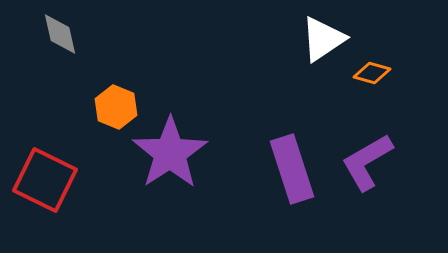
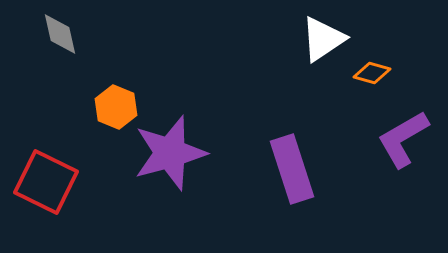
purple star: rotated 18 degrees clockwise
purple L-shape: moved 36 px right, 23 px up
red square: moved 1 px right, 2 px down
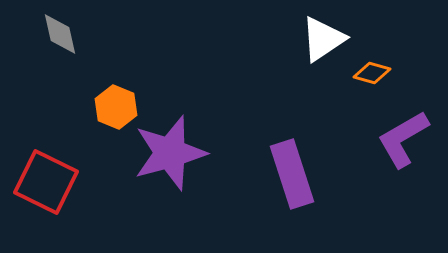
purple rectangle: moved 5 px down
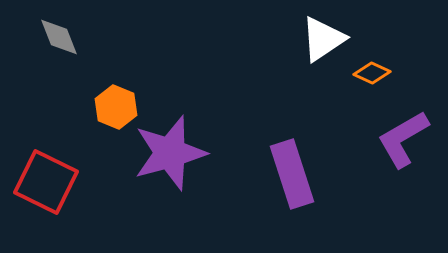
gray diamond: moved 1 px left, 3 px down; rotated 9 degrees counterclockwise
orange diamond: rotated 9 degrees clockwise
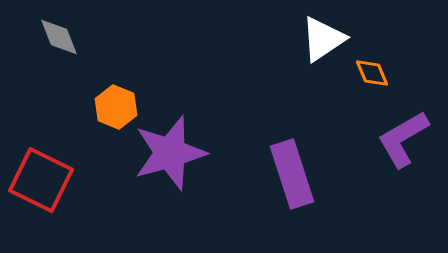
orange diamond: rotated 42 degrees clockwise
red square: moved 5 px left, 2 px up
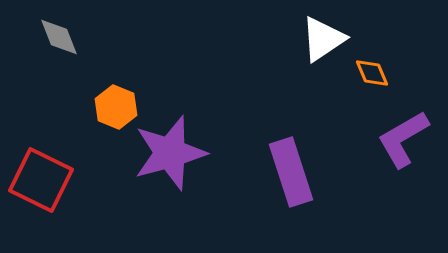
purple rectangle: moved 1 px left, 2 px up
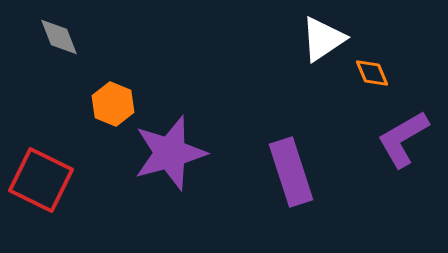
orange hexagon: moved 3 px left, 3 px up
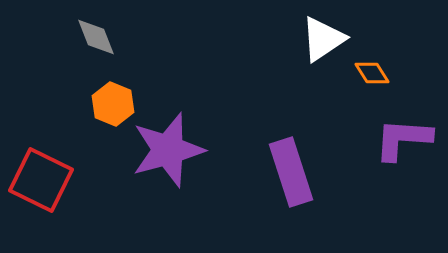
gray diamond: moved 37 px right
orange diamond: rotated 9 degrees counterclockwise
purple L-shape: rotated 34 degrees clockwise
purple star: moved 2 px left, 3 px up
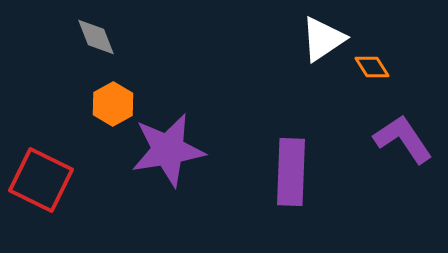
orange diamond: moved 6 px up
orange hexagon: rotated 9 degrees clockwise
purple L-shape: rotated 52 degrees clockwise
purple star: rotated 6 degrees clockwise
purple rectangle: rotated 20 degrees clockwise
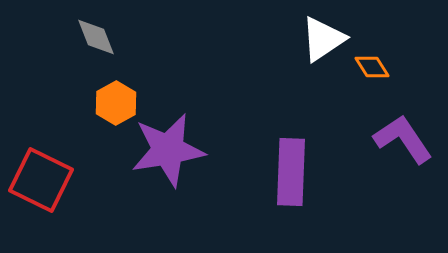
orange hexagon: moved 3 px right, 1 px up
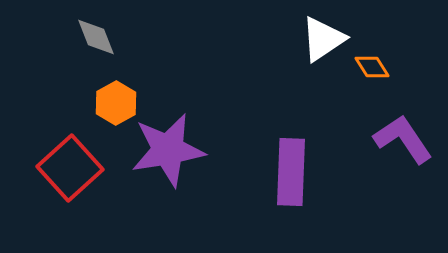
red square: moved 29 px right, 12 px up; rotated 22 degrees clockwise
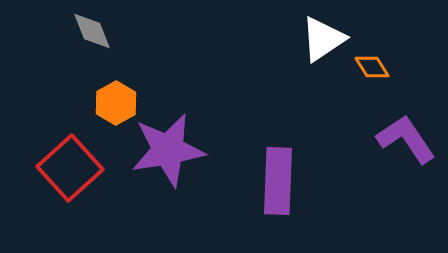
gray diamond: moved 4 px left, 6 px up
purple L-shape: moved 3 px right
purple rectangle: moved 13 px left, 9 px down
